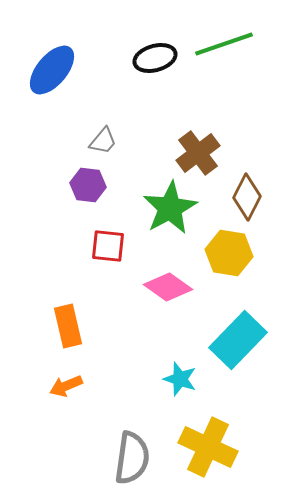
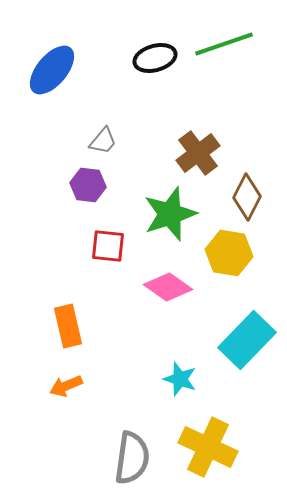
green star: moved 6 px down; rotated 10 degrees clockwise
cyan rectangle: moved 9 px right
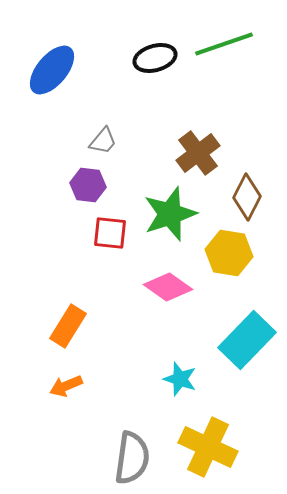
red square: moved 2 px right, 13 px up
orange rectangle: rotated 45 degrees clockwise
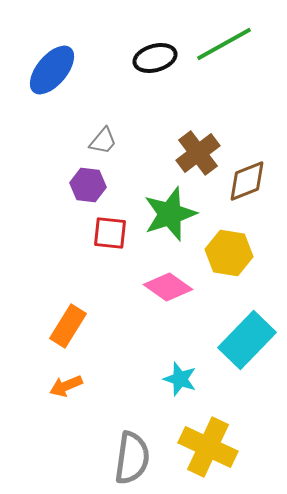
green line: rotated 10 degrees counterclockwise
brown diamond: moved 16 px up; rotated 42 degrees clockwise
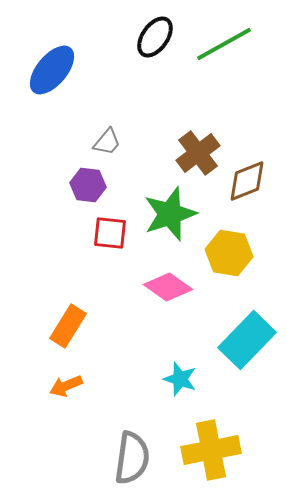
black ellipse: moved 21 px up; rotated 39 degrees counterclockwise
gray trapezoid: moved 4 px right, 1 px down
yellow cross: moved 3 px right, 3 px down; rotated 36 degrees counterclockwise
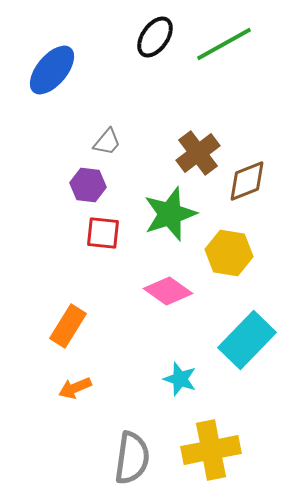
red square: moved 7 px left
pink diamond: moved 4 px down
orange arrow: moved 9 px right, 2 px down
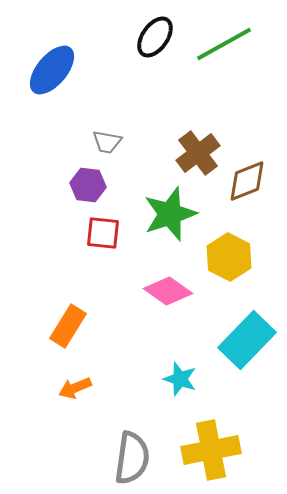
gray trapezoid: rotated 60 degrees clockwise
yellow hexagon: moved 4 px down; rotated 18 degrees clockwise
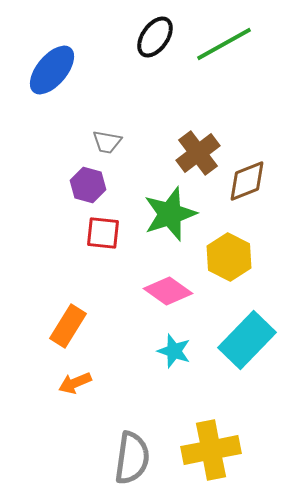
purple hexagon: rotated 8 degrees clockwise
cyan star: moved 6 px left, 28 px up
orange arrow: moved 5 px up
